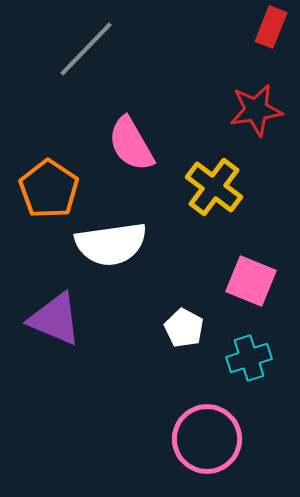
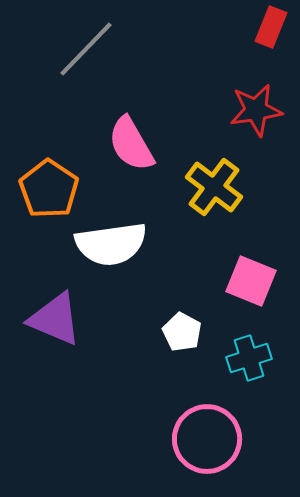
white pentagon: moved 2 px left, 4 px down
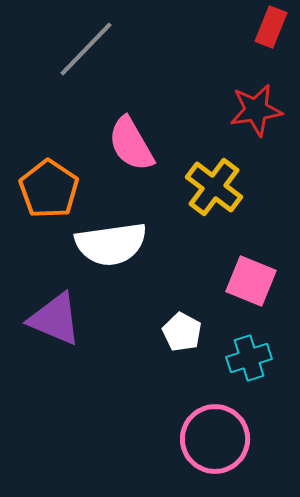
pink circle: moved 8 px right
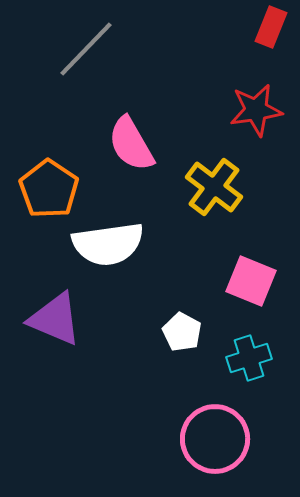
white semicircle: moved 3 px left
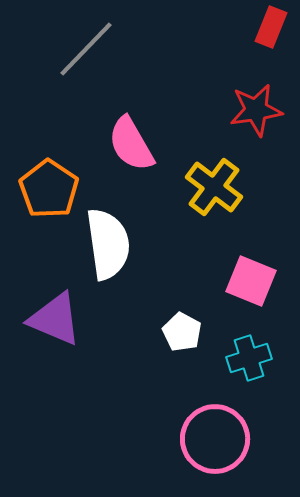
white semicircle: rotated 90 degrees counterclockwise
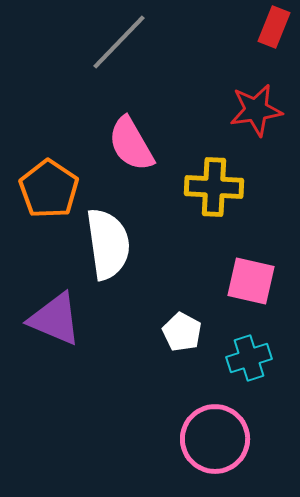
red rectangle: moved 3 px right
gray line: moved 33 px right, 7 px up
yellow cross: rotated 34 degrees counterclockwise
pink square: rotated 9 degrees counterclockwise
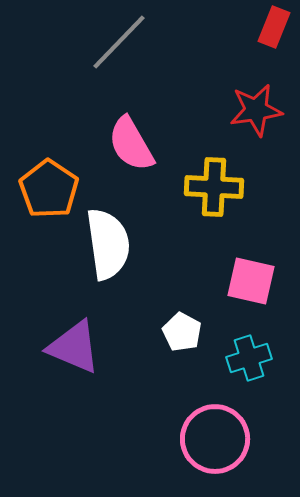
purple triangle: moved 19 px right, 28 px down
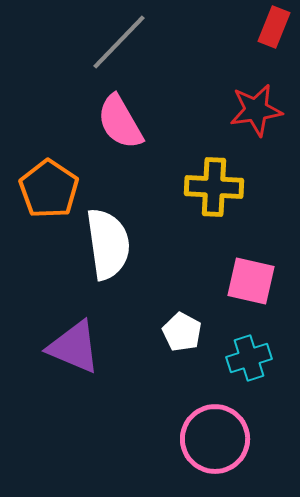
pink semicircle: moved 11 px left, 22 px up
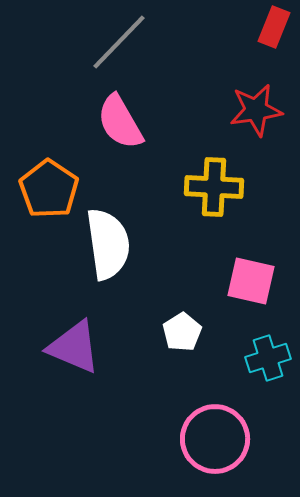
white pentagon: rotated 12 degrees clockwise
cyan cross: moved 19 px right
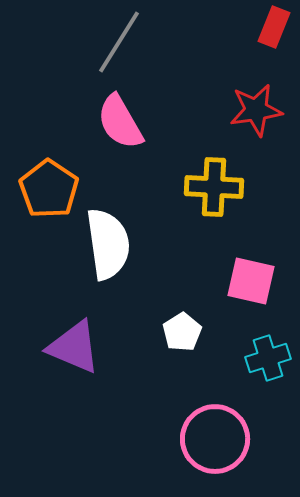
gray line: rotated 12 degrees counterclockwise
